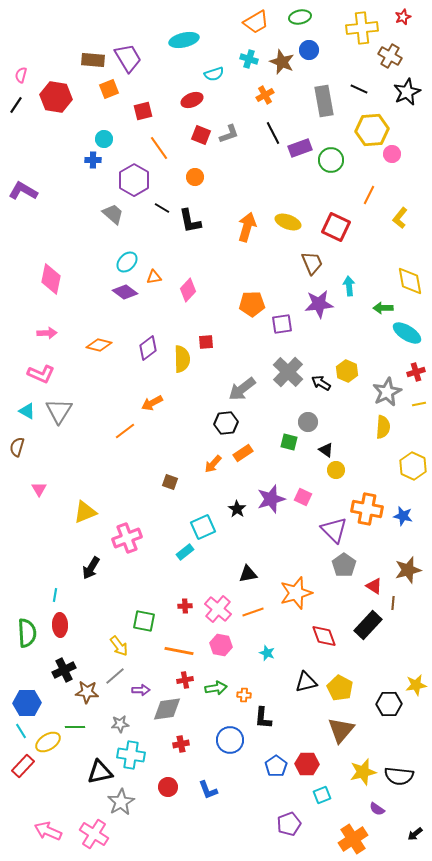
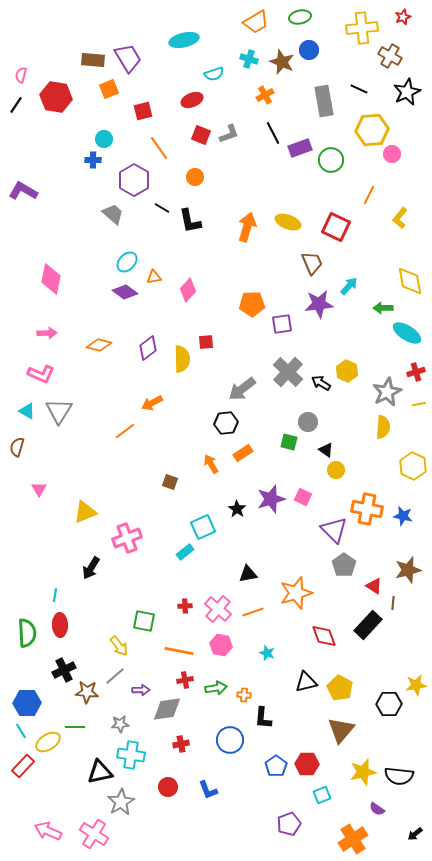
cyan arrow at (349, 286): rotated 48 degrees clockwise
orange arrow at (213, 464): moved 2 px left; rotated 108 degrees clockwise
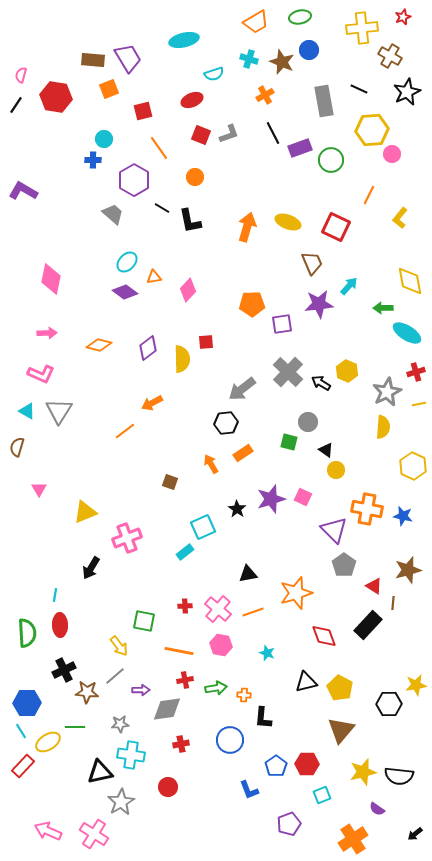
blue L-shape at (208, 790): moved 41 px right
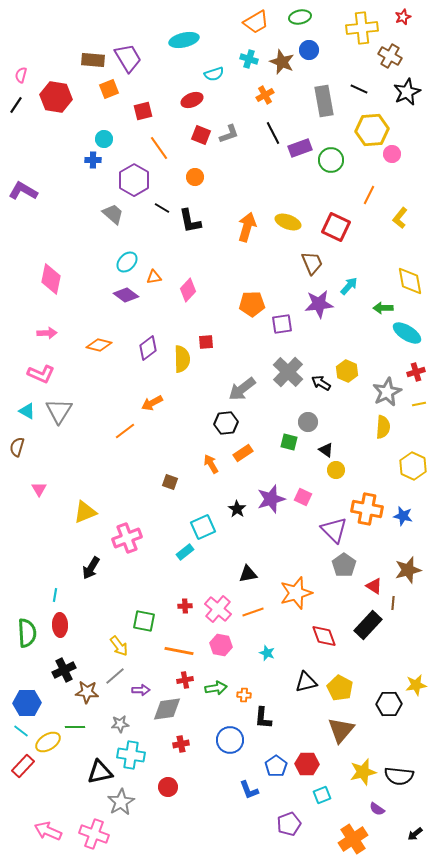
purple diamond at (125, 292): moved 1 px right, 3 px down
cyan line at (21, 731): rotated 21 degrees counterclockwise
pink cross at (94, 834): rotated 12 degrees counterclockwise
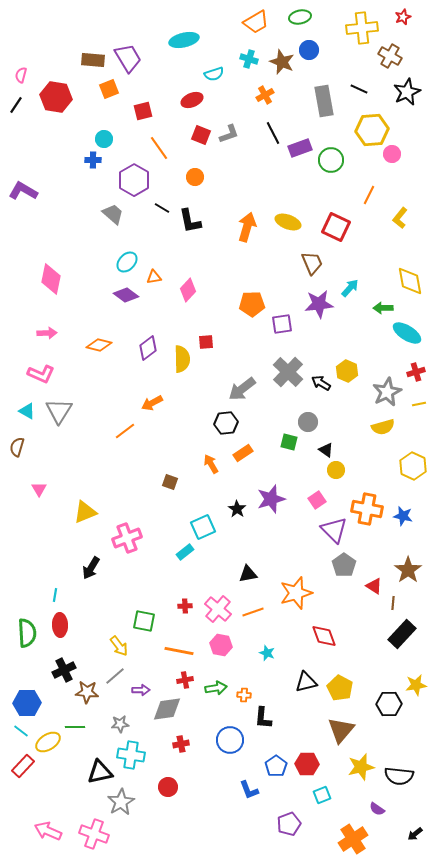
cyan arrow at (349, 286): moved 1 px right, 2 px down
yellow semicircle at (383, 427): rotated 70 degrees clockwise
pink square at (303, 497): moved 14 px right, 3 px down; rotated 30 degrees clockwise
brown star at (408, 570): rotated 20 degrees counterclockwise
black rectangle at (368, 625): moved 34 px right, 9 px down
yellow star at (363, 772): moved 2 px left, 5 px up
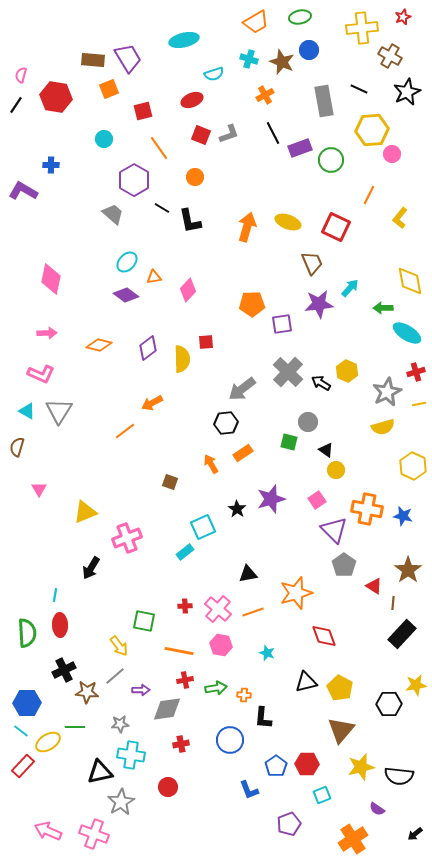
blue cross at (93, 160): moved 42 px left, 5 px down
